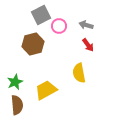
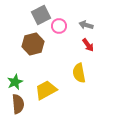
brown semicircle: moved 1 px right, 1 px up
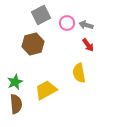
pink circle: moved 8 px right, 3 px up
brown semicircle: moved 2 px left
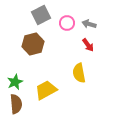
gray arrow: moved 3 px right, 1 px up
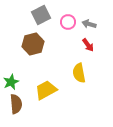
pink circle: moved 1 px right, 1 px up
green star: moved 4 px left
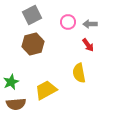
gray square: moved 9 px left
gray arrow: moved 1 px right; rotated 16 degrees counterclockwise
brown semicircle: rotated 90 degrees clockwise
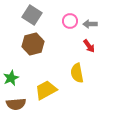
gray square: rotated 30 degrees counterclockwise
pink circle: moved 2 px right, 1 px up
red arrow: moved 1 px right, 1 px down
yellow semicircle: moved 2 px left
green star: moved 4 px up
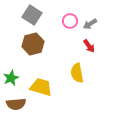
gray arrow: rotated 32 degrees counterclockwise
yellow trapezoid: moved 5 px left, 3 px up; rotated 45 degrees clockwise
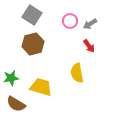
green star: rotated 14 degrees clockwise
brown semicircle: rotated 36 degrees clockwise
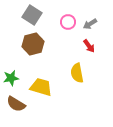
pink circle: moved 2 px left, 1 px down
